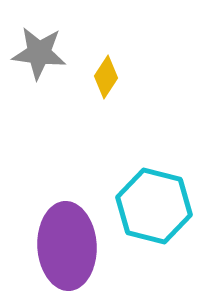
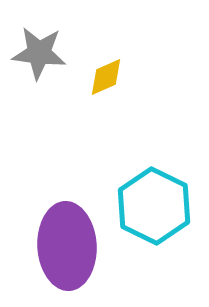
yellow diamond: rotated 33 degrees clockwise
cyan hexagon: rotated 12 degrees clockwise
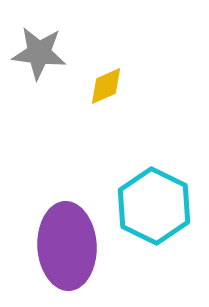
yellow diamond: moved 9 px down
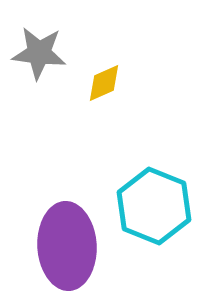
yellow diamond: moved 2 px left, 3 px up
cyan hexagon: rotated 4 degrees counterclockwise
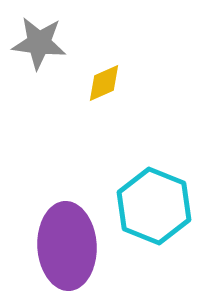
gray star: moved 10 px up
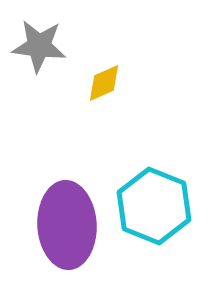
gray star: moved 3 px down
purple ellipse: moved 21 px up
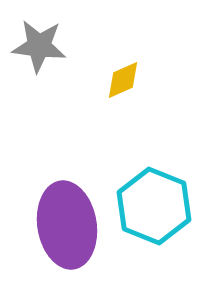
yellow diamond: moved 19 px right, 3 px up
purple ellipse: rotated 6 degrees counterclockwise
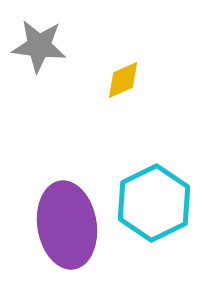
cyan hexagon: moved 3 px up; rotated 12 degrees clockwise
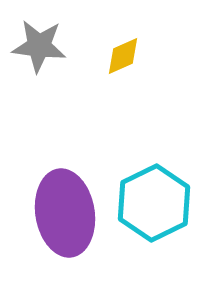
yellow diamond: moved 24 px up
purple ellipse: moved 2 px left, 12 px up
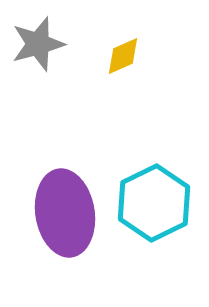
gray star: moved 1 px left, 2 px up; rotated 22 degrees counterclockwise
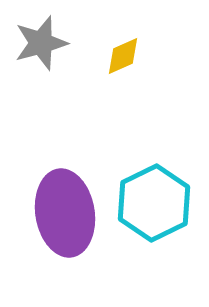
gray star: moved 3 px right, 1 px up
